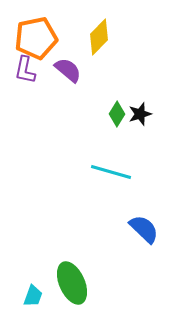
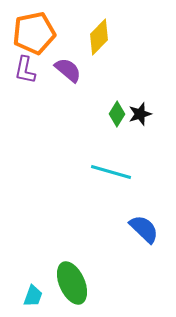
orange pentagon: moved 2 px left, 5 px up
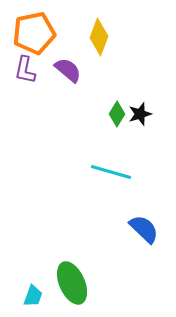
yellow diamond: rotated 24 degrees counterclockwise
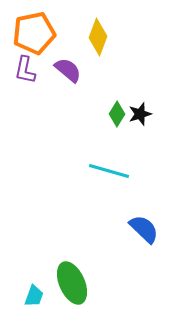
yellow diamond: moved 1 px left
cyan line: moved 2 px left, 1 px up
cyan trapezoid: moved 1 px right
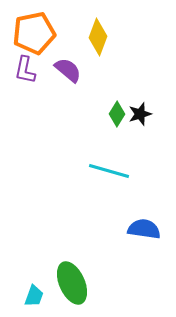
blue semicircle: rotated 36 degrees counterclockwise
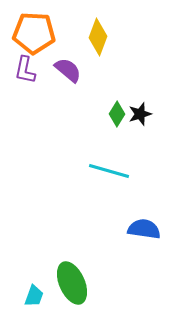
orange pentagon: rotated 15 degrees clockwise
